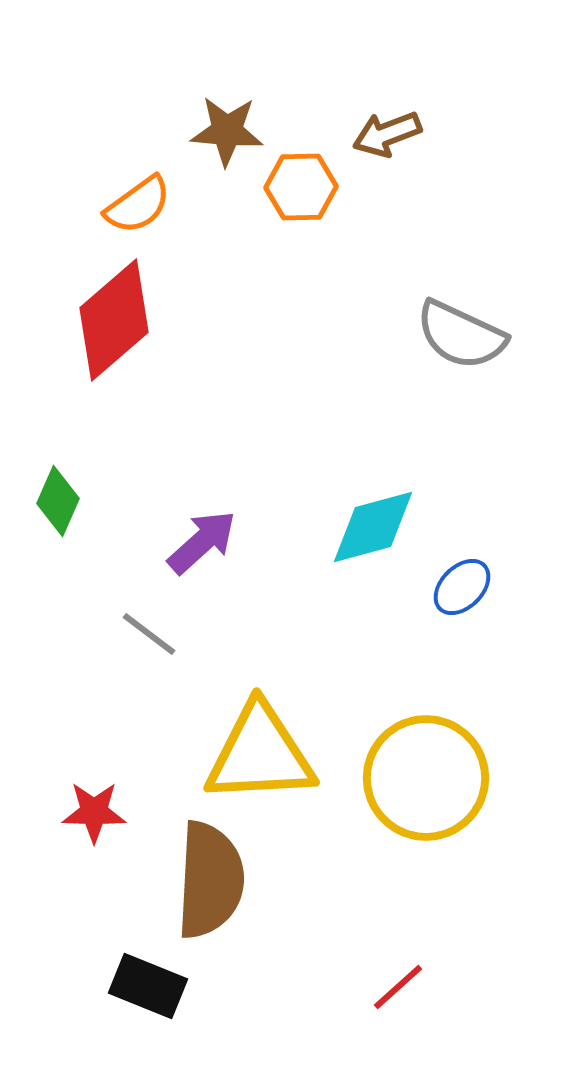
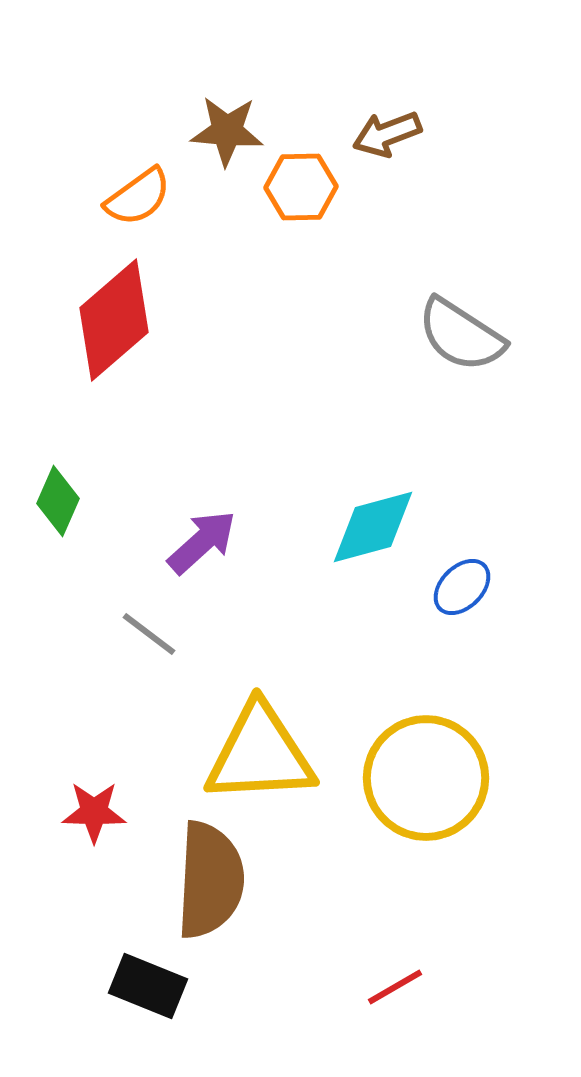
orange semicircle: moved 8 px up
gray semicircle: rotated 8 degrees clockwise
red line: moved 3 px left; rotated 12 degrees clockwise
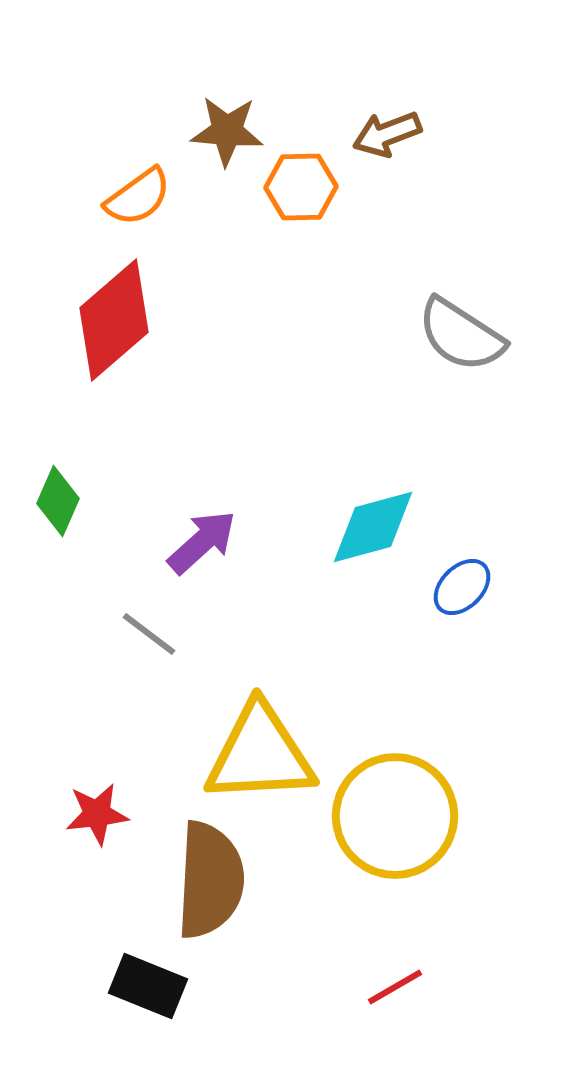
yellow circle: moved 31 px left, 38 px down
red star: moved 3 px right, 2 px down; rotated 8 degrees counterclockwise
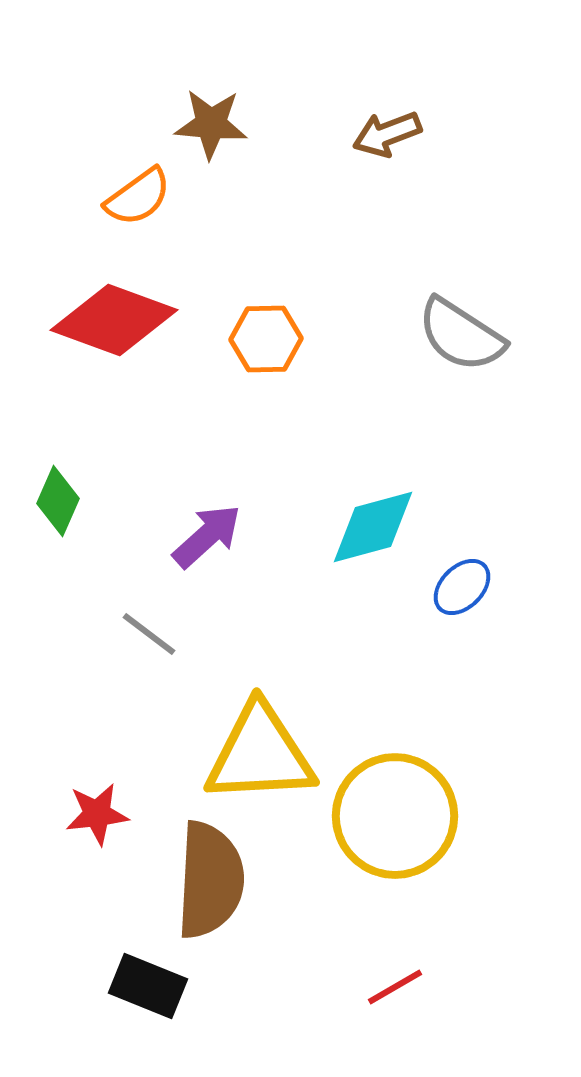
brown star: moved 16 px left, 7 px up
orange hexagon: moved 35 px left, 152 px down
red diamond: rotated 61 degrees clockwise
purple arrow: moved 5 px right, 6 px up
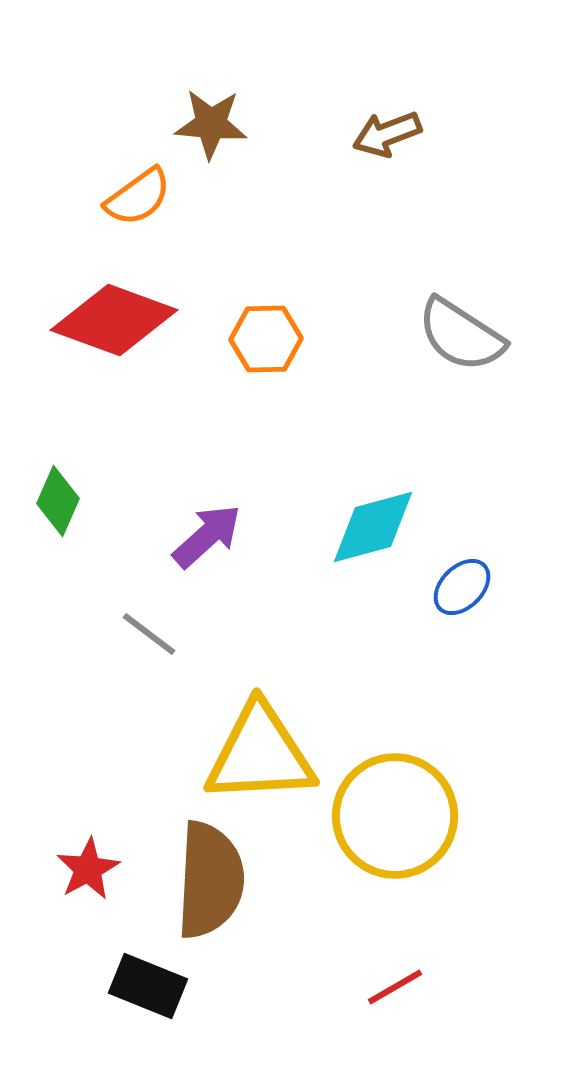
red star: moved 9 px left, 55 px down; rotated 22 degrees counterclockwise
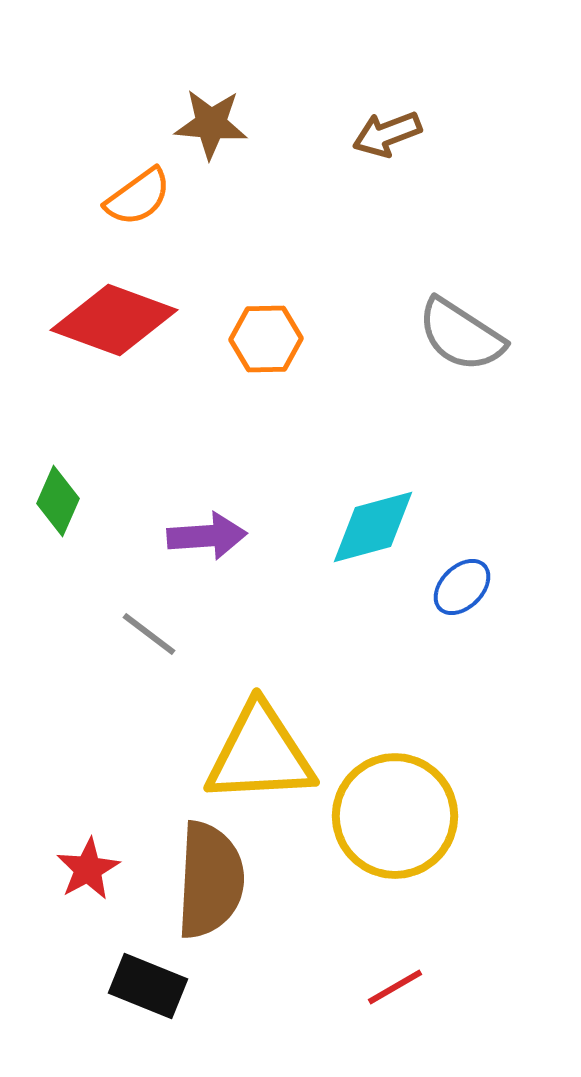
purple arrow: rotated 38 degrees clockwise
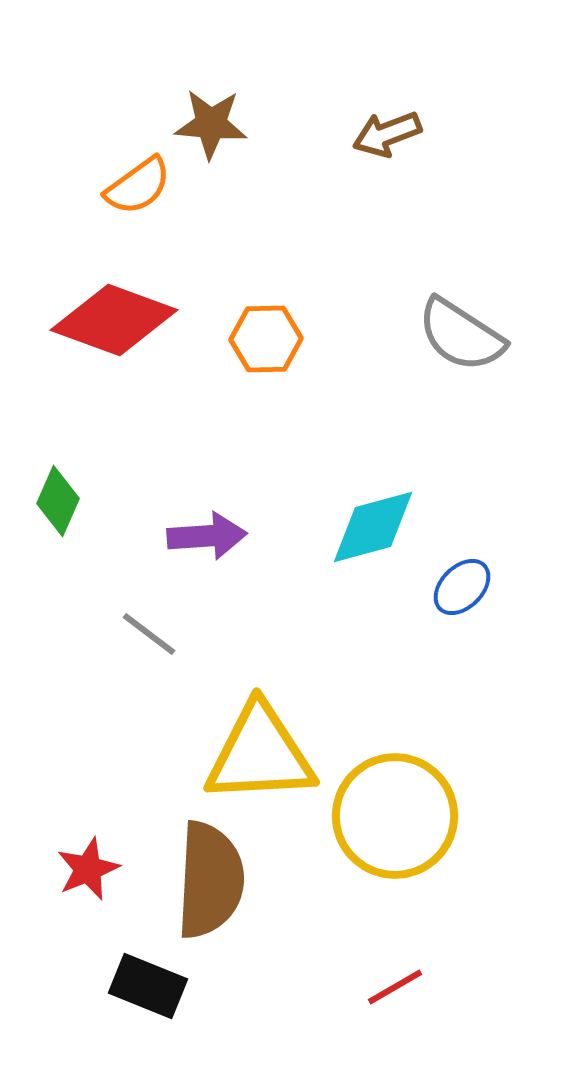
orange semicircle: moved 11 px up
red star: rotated 6 degrees clockwise
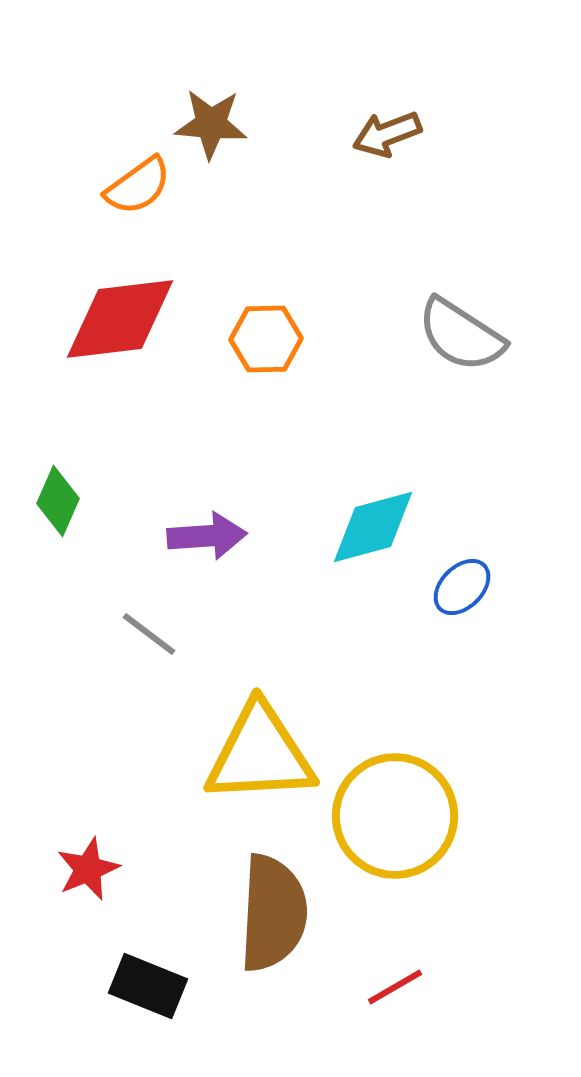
red diamond: moved 6 px right, 1 px up; rotated 27 degrees counterclockwise
brown semicircle: moved 63 px right, 33 px down
